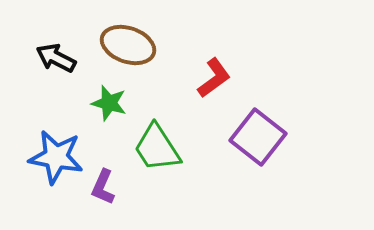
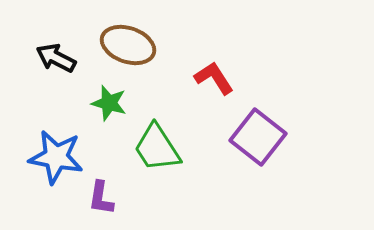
red L-shape: rotated 87 degrees counterclockwise
purple L-shape: moved 2 px left, 11 px down; rotated 15 degrees counterclockwise
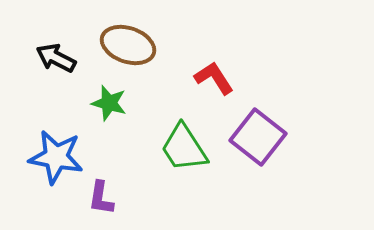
green trapezoid: moved 27 px right
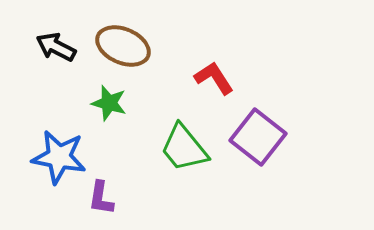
brown ellipse: moved 5 px left, 1 px down; rotated 4 degrees clockwise
black arrow: moved 11 px up
green trapezoid: rotated 6 degrees counterclockwise
blue star: moved 3 px right
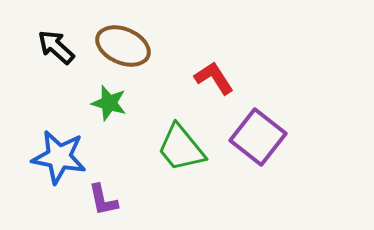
black arrow: rotated 15 degrees clockwise
green trapezoid: moved 3 px left
purple L-shape: moved 2 px right, 2 px down; rotated 21 degrees counterclockwise
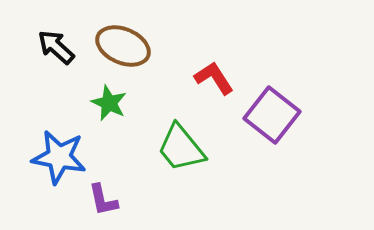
green star: rotated 9 degrees clockwise
purple square: moved 14 px right, 22 px up
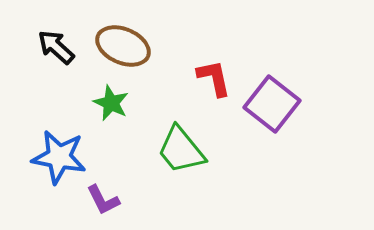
red L-shape: rotated 21 degrees clockwise
green star: moved 2 px right
purple square: moved 11 px up
green trapezoid: moved 2 px down
purple L-shape: rotated 15 degrees counterclockwise
